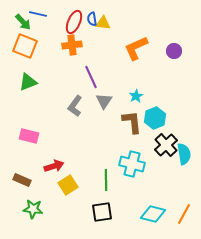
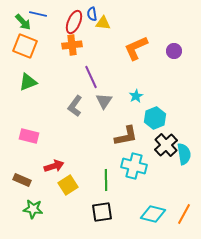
blue semicircle: moved 5 px up
brown L-shape: moved 6 px left, 14 px down; rotated 85 degrees clockwise
cyan cross: moved 2 px right, 2 px down
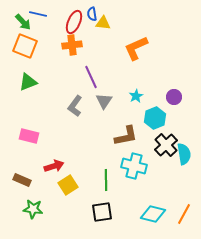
purple circle: moved 46 px down
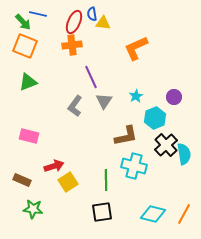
yellow square: moved 3 px up
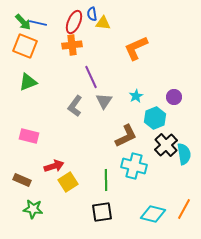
blue line: moved 9 px down
brown L-shape: rotated 15 degrees counterclockwise
orange line: moved 5 px up
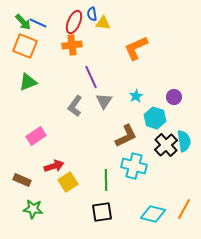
blue line: rotated 12 degrees clockwise
cyan hexagon: rotated 20 degrees counterclockwise
pink rectangle: moved 7 px right; rotated 48 degrees counterclockwise
cyan semicircle: moved 13 px up
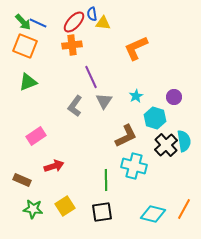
red ellipse: rotated 20 degrees clockwise
yellow square: moved 3 px left, 24 px down
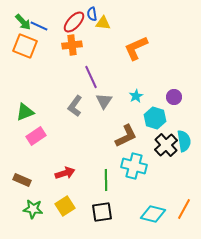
blue line: moved 1 px right, 3 px down
green triangle: moved 3 px left, 30 px down
red arrow: moved 11 px right, 7 px down
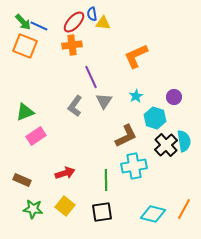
orange L-shape: moved 8 px down
cyan cross: rotated 25 degrees counterclockwise
yellow square: rotated 18 degrees counterclockwise
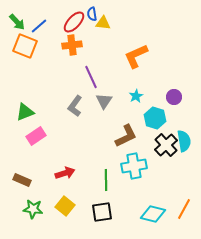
green arrow: moved 6 px left
blue line: rotated 66 degrees counterclockwise
